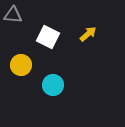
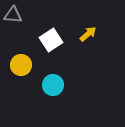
white square: moved 3 px right, 3 px down; rotated 30 degrees clockwise
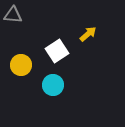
white square: moved 6 px right, 11 px down
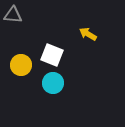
yellow arrow: rotated 108 degrees counterclockwise
white square: moved 5 px left, 4 px down; rotated 35 degrees counterclockwise
cyan circle: moved 2 px up
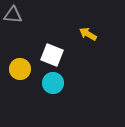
yellow circle: moved 1 px left, 4 px down
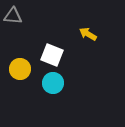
gray triangle: moved 1 px down
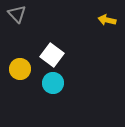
gray triangle: moved 4 px right, 2 px up; rotated 42 degrees clockwise
yellow arrow: moved 19 px right, 14 px up; rotated 18 degrees counterclockwise
white square: rotated 15 degrees clockwise
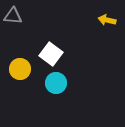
gray triangle: moved 4 px left, 2 px down; rotated 42 degrees counterclockwise
white square: moved 1 px left, 1 px up
cyan circle: moved 3 px right
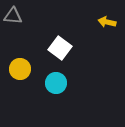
yellow arrow: moved 2 px down
white square: moved 9 px right, 6 px up
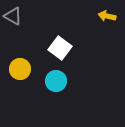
gray triangle: rotated 24 degrees clockwise
yellow arrow: moved 6 px up
cyan circle: moved 2 px up
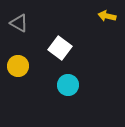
gray triangle: moved 6 px right, 7 px down
yellow circle: moved 2 px left, 3 px up
cyan circle: moved 12 px right, 4 px down
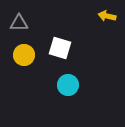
gray triangle: rotated 30 degrees counterclockwise
white square: rotated 20 degrees counterclockwise
yellow circle: moved 6 px right, 11 px up
